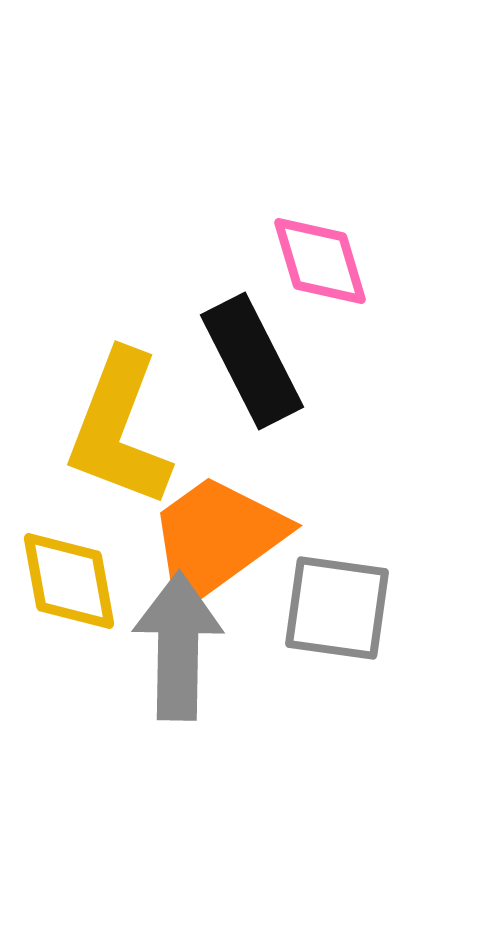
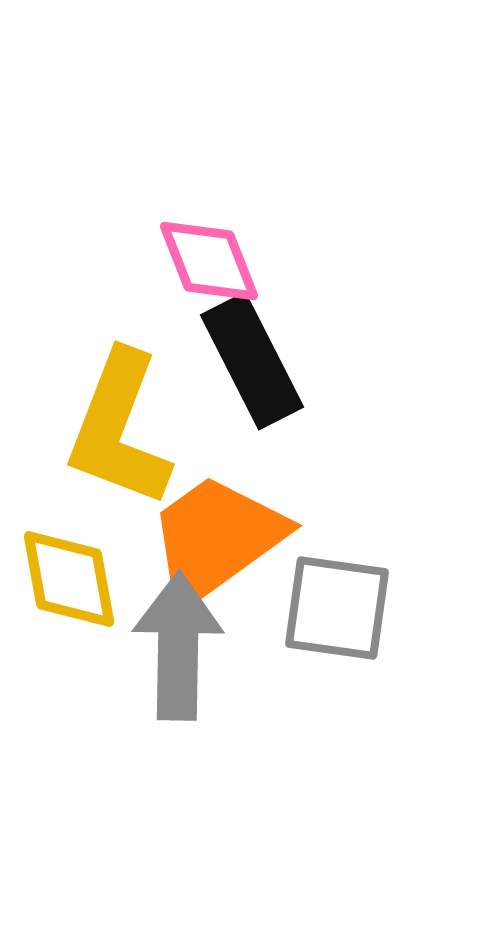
pink diamond: moved 111 px left; rotated 5 degrees counterclockwise
yellow diamond: moved 2 px up
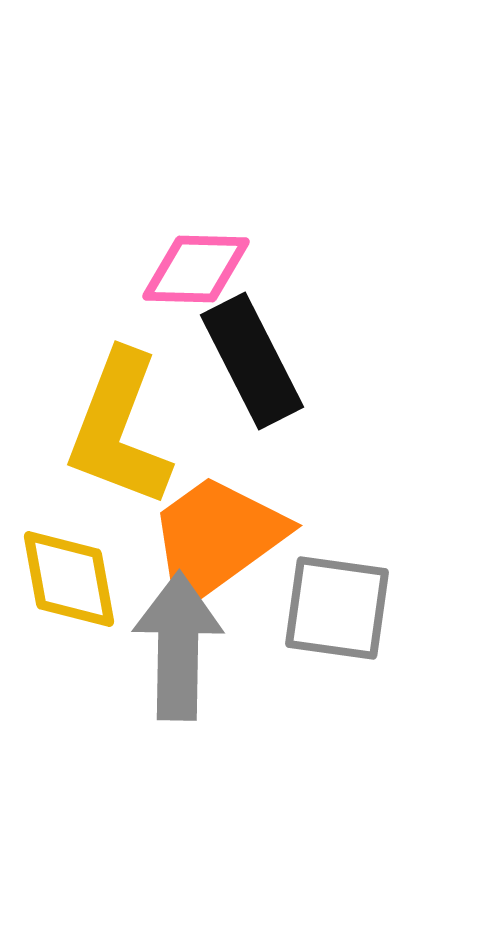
pink diamond: moved 13 px left, 8 px down; rotated 67 degrees counterclockwise
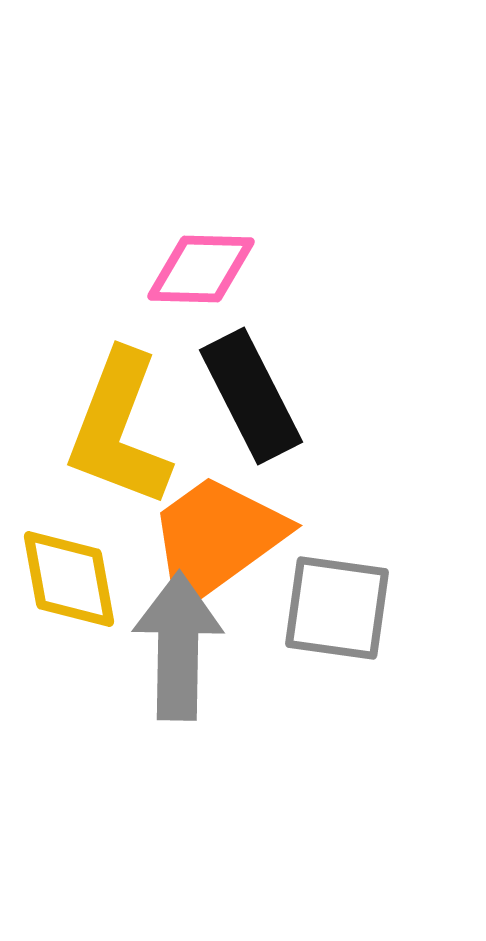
pink diamond: moved 5 px right
black rectangle: moved 1 px left, 35 px down
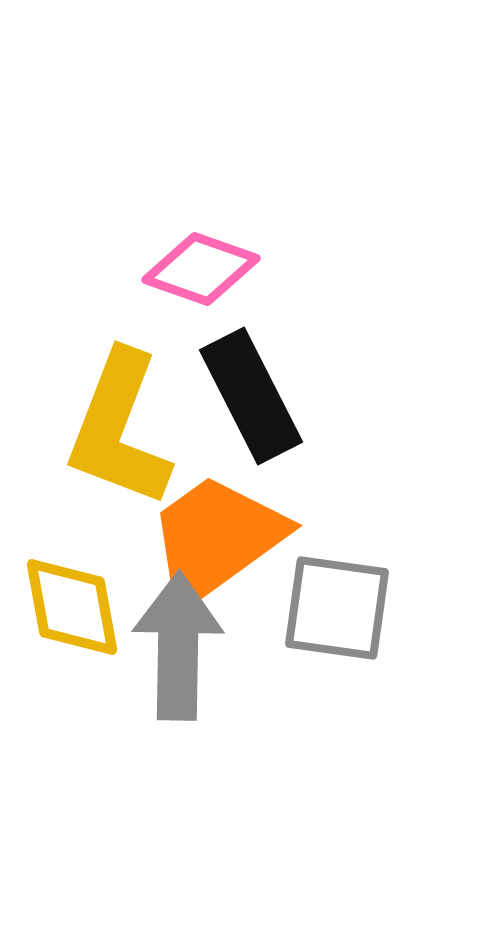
pink diamond: rotated 18 degrees clockwise
yellow diamond: moved 3 px right, 28 px down
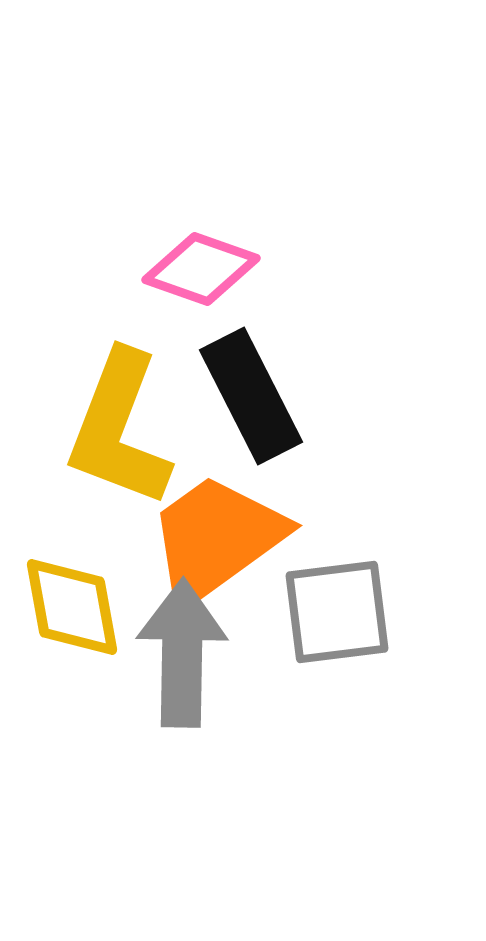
gray square: moved 4 px down; rotated 15 degrees counterclockwise
gray arrow: moved 4 px right, 7 px down
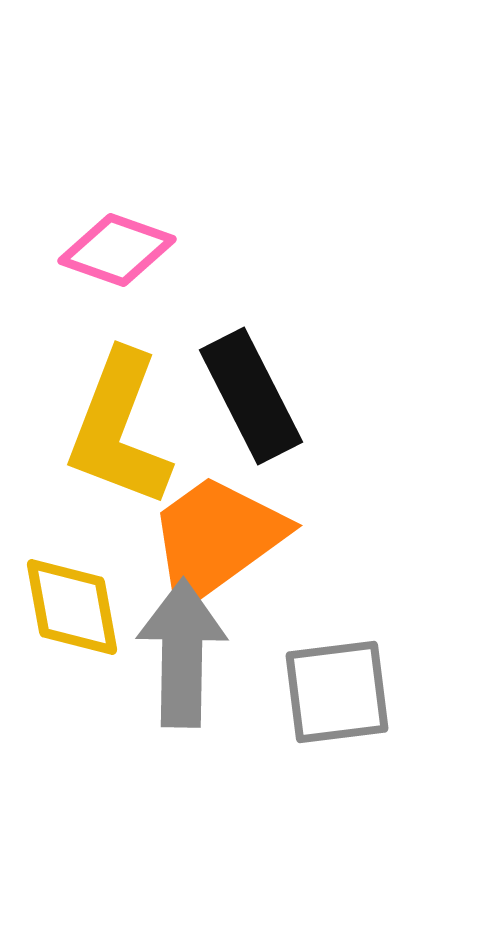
pink diamond: moved 84 px left, 19 px up
gray square: moved 80 px down
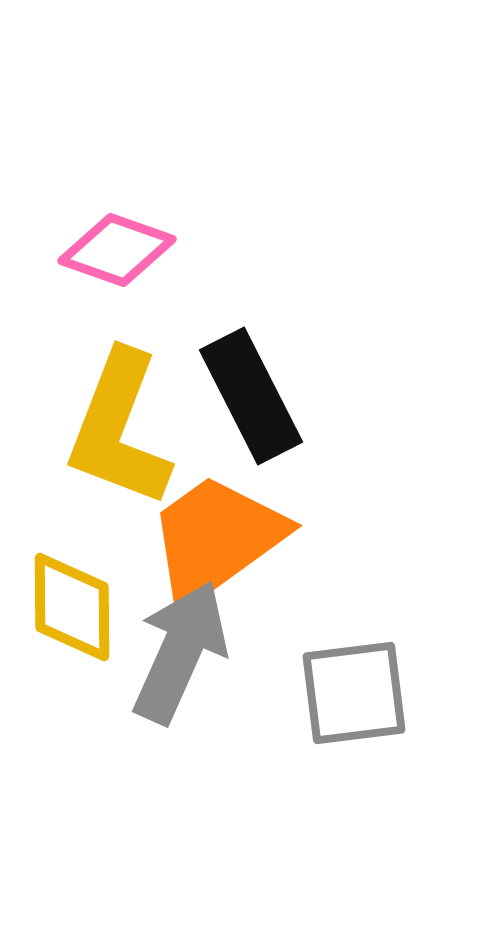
yellow diamond: rotated 10 degrees clockwise
gray arrow: moved 2 px left, 1 px up; rotated 23 degrees clockwise
gray square: moved 17 px right, 1 px down
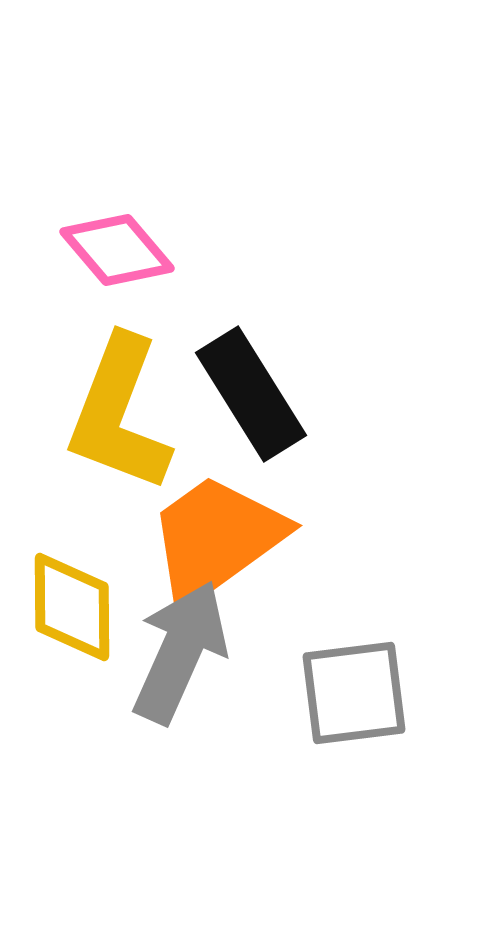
pink diamond: rotated 30 degrees clockwise
black rectangle: moved 2 px up; rotated 5 degrees counterclockwise
yellow L-shape: moved 15 px up
